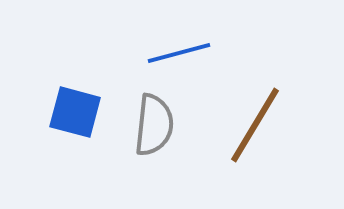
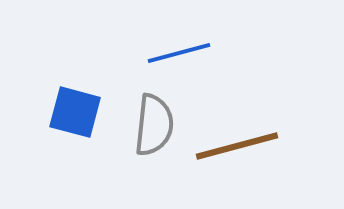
brown line: moved 18 px left, 21 px down; rotated 44 degrees clockwise
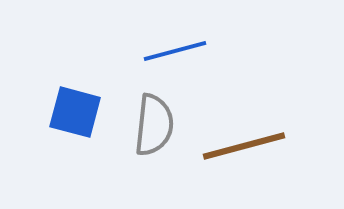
blue line: moved 4 px left, 2 px up
brown line: moved 7 px right
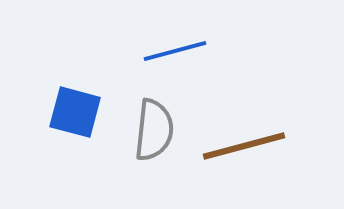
gray semicircle: moved 5 px down
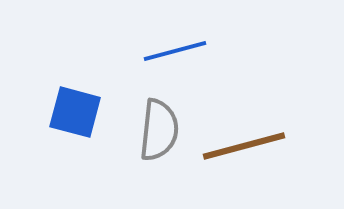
gray semicircle: moved 5 px right
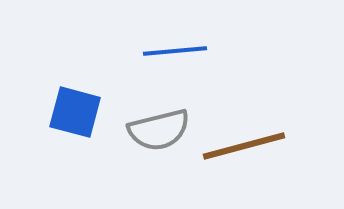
blue line: rotated 10 degrees clockwise
gray semicircle: rotated 70 degrees clockwise
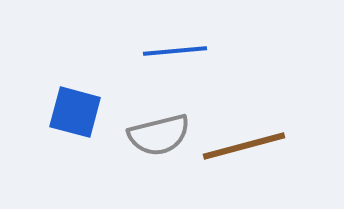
gray semicircle: moved 5 px down
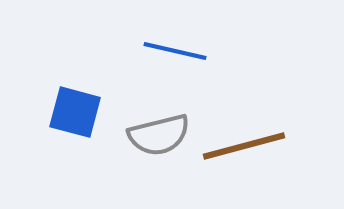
blue line: rotated 18 degrees clockwise
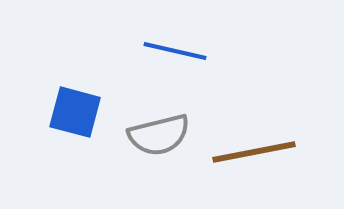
brown line: moved 10 px right, 6 px down; rotated 4 degrees clockwise
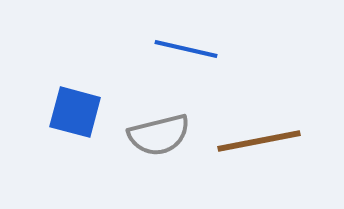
blue line: moved 11 px right, 2 px up
brown line: moved 5 px right, 11 px up
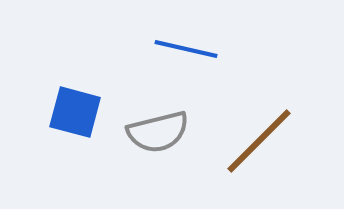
gray semicircle: moved 1 px left, 3 px up
brown line: rotated 34 degrees counterclockwise
